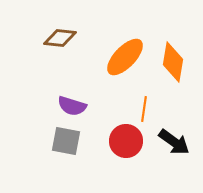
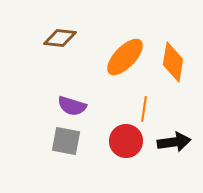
black arrow: rotated 44 degrees counterclockwise
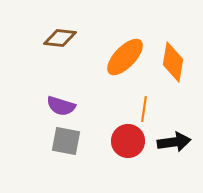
purple semicircle: moved 11 px left
red circle: moved 2 px right
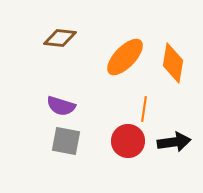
orange diamond: moved 1 px down
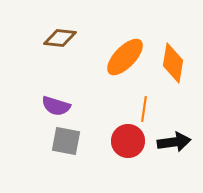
purple semicircle: moved 5 px left
